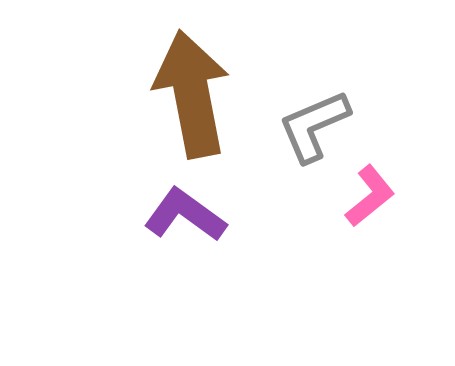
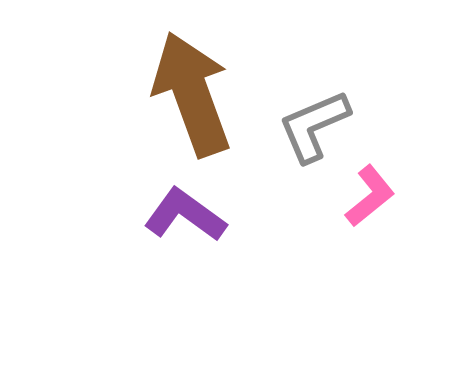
brown arrow: rotated 9 degrees counterclockwise
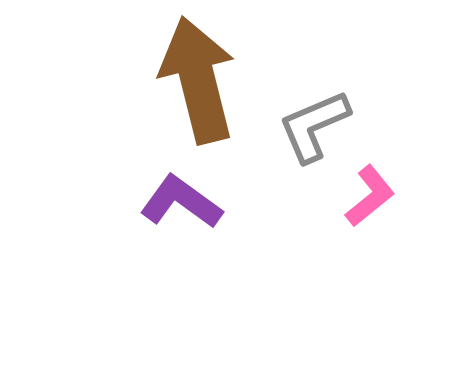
brown arrow: moved 6 px right, 14 px up; rotated 6 degrees clockwise
purple L-shape: moved 4 px left, 13 px up
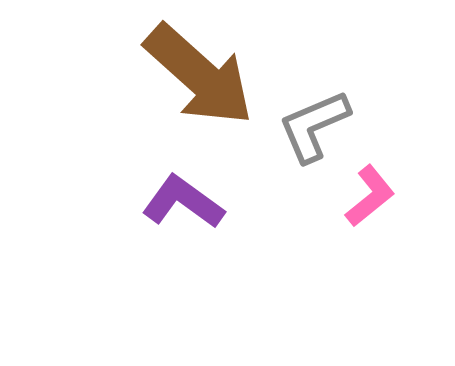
brown arrow: moved 1 px right, 5 px up; rotated 146 degrees clockwise
purple L-shape: moved 2 px right
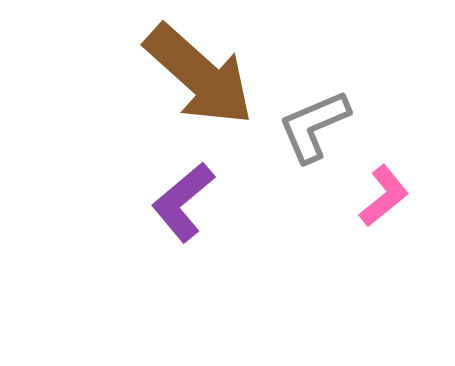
pink L-shape: moved 14 px right
purple L-shape: rotated 76 degrees counterclockwise
